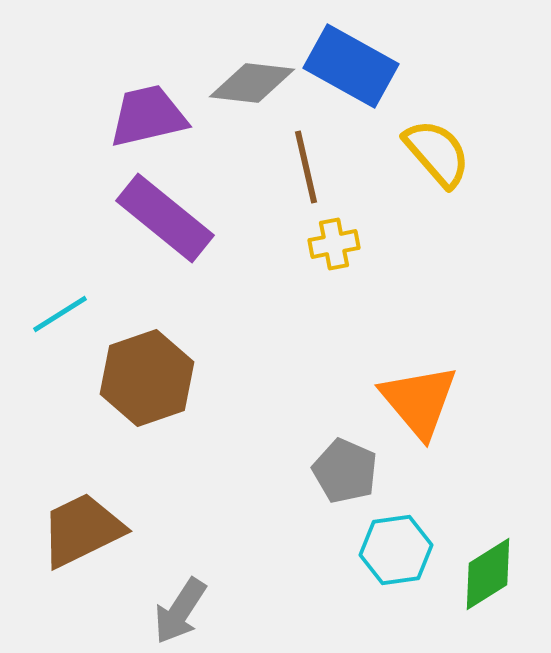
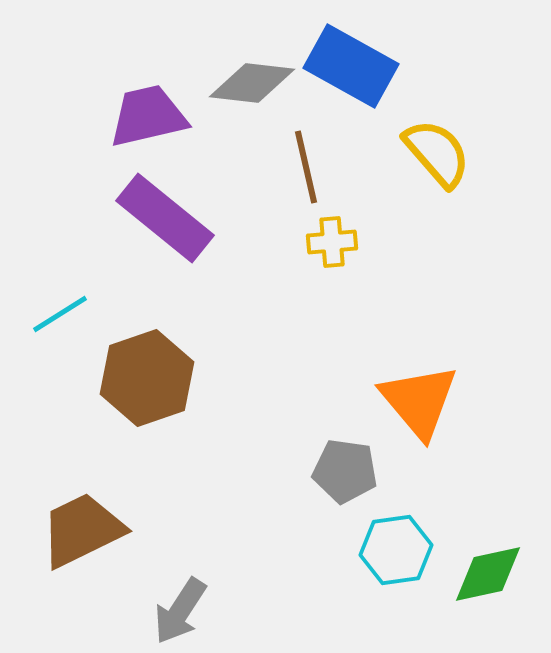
yellow cross: moved 2 px left, 2 px up; rotated 6 degrees clockwise
gray pentagon: rotated 16 degrees counterclockwise
green diamond: rotated 20 degrees clockwise
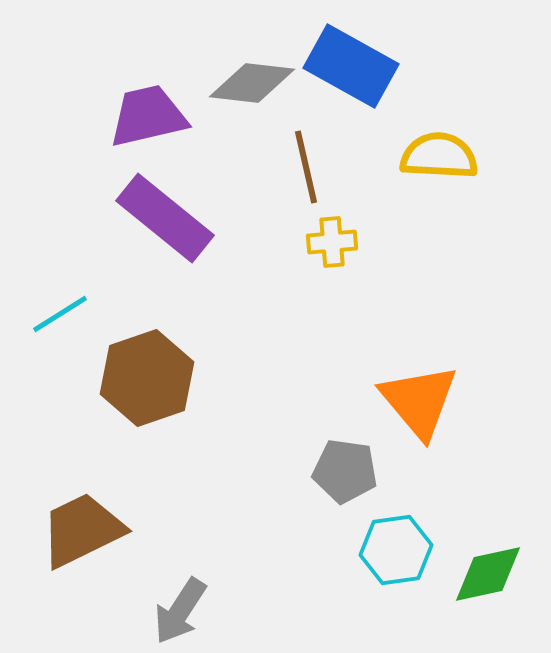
yellow semicircle: moved 2 px right, 3 px down; rotated 46 degrees counterclockwise
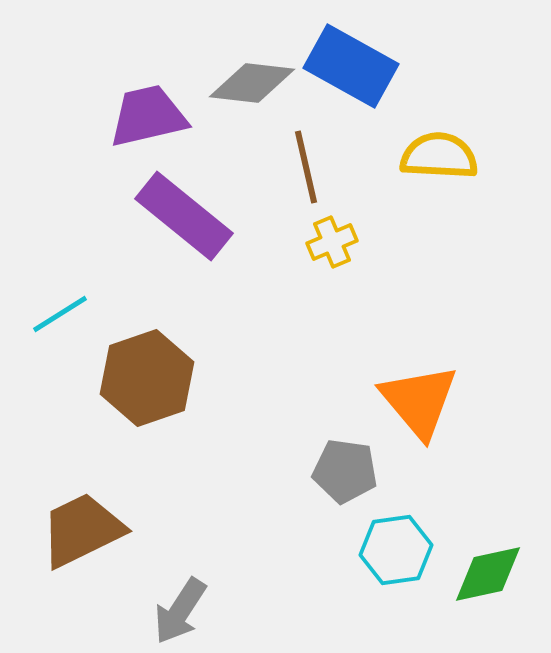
purple rectangle: moved 19 px right, 2 px up
yellow cross: rotated 18 degrees counterclockwise
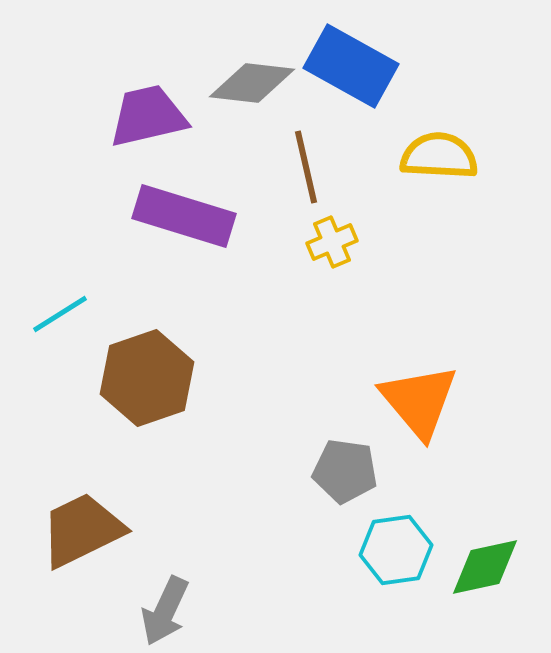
purple rectangle: rotated 22 degrees counterclockwise
green diamond: moved 3 px left, 7 px up
gray arrow: moved 15 px left; rotated 8 degrees counterclockwise
